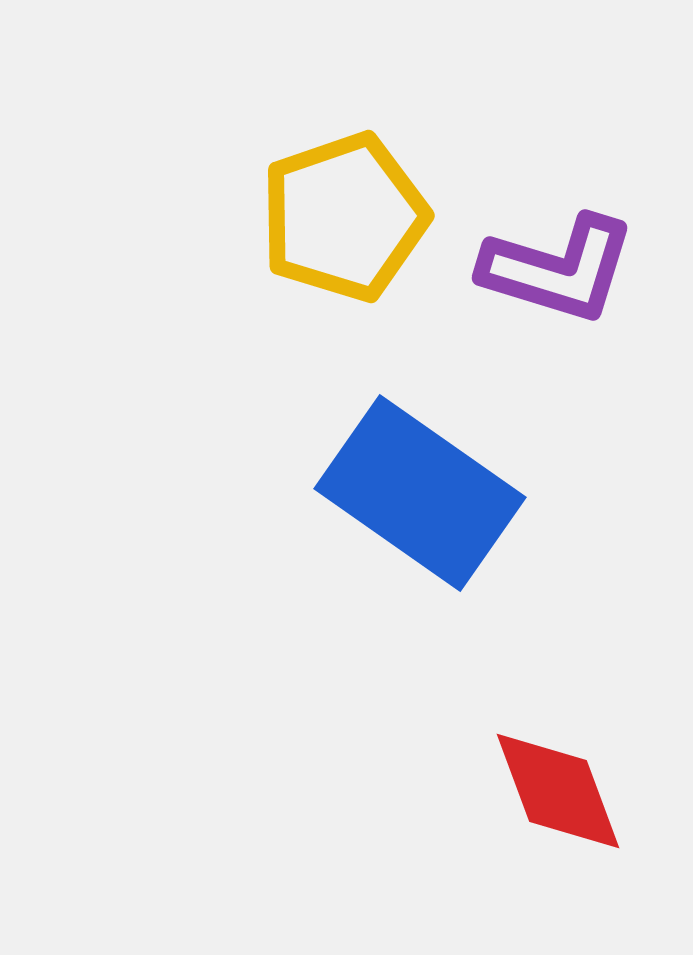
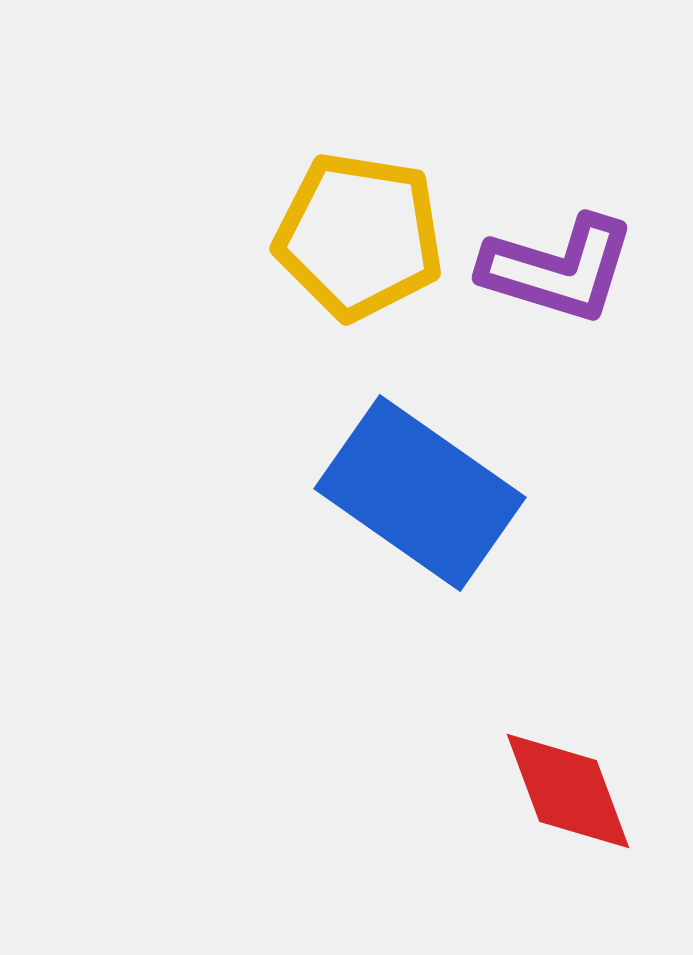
yellow pentagon: moved 15 px right, 19 px down; rotated 28 degrees clockwise
red diamond: moved 10 px right
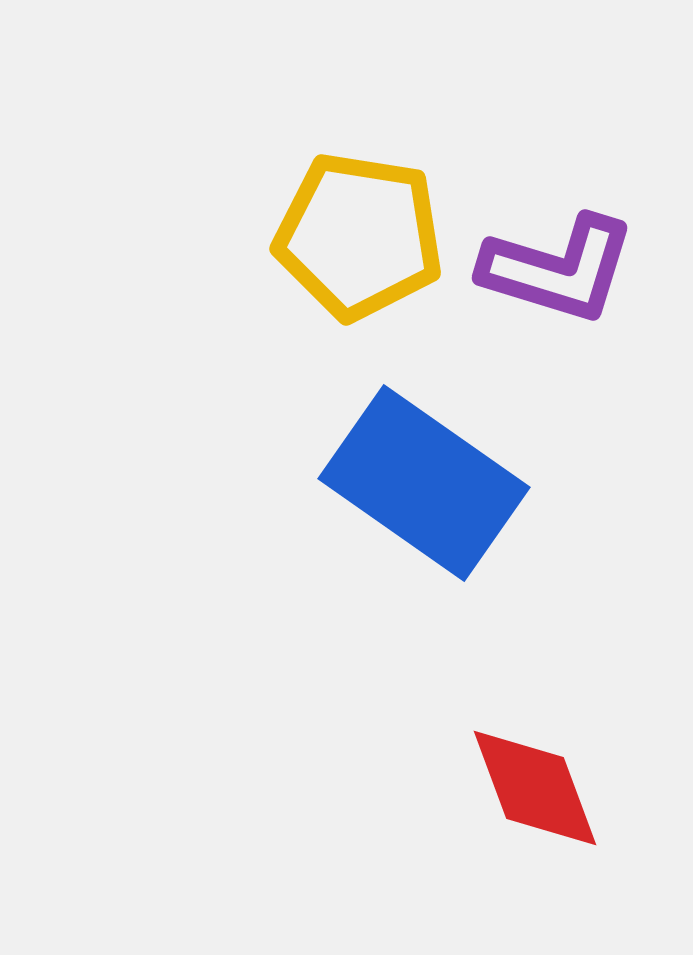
blue rectangle: moved 4 px right, 10 px up
red diamond: moved 33 px left, 3 px up
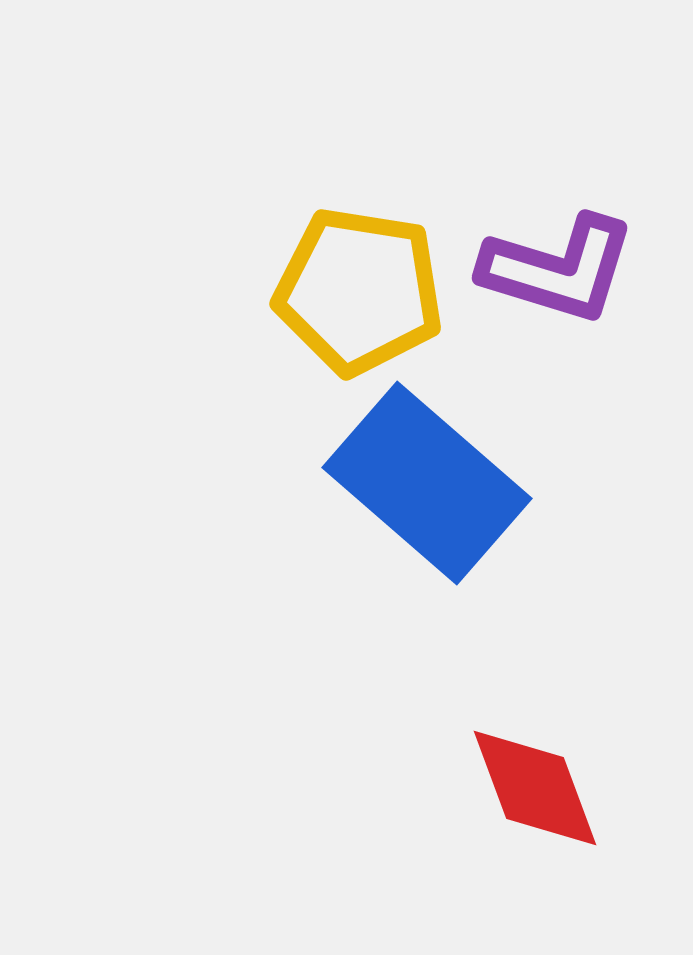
yellow pentagon: moved 55 px down
blue rectangle: moved 3 px right; rotated 6 degrees clockwise
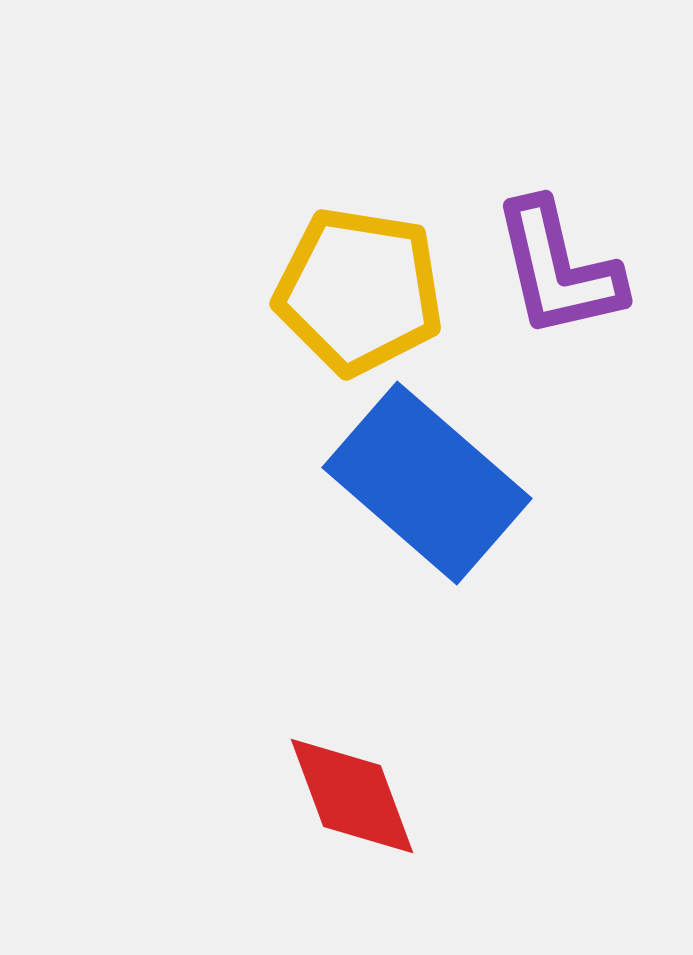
purple L-shape: rotated 60 degrees clockwise
red diamond: moved 183 px left, 8 px down
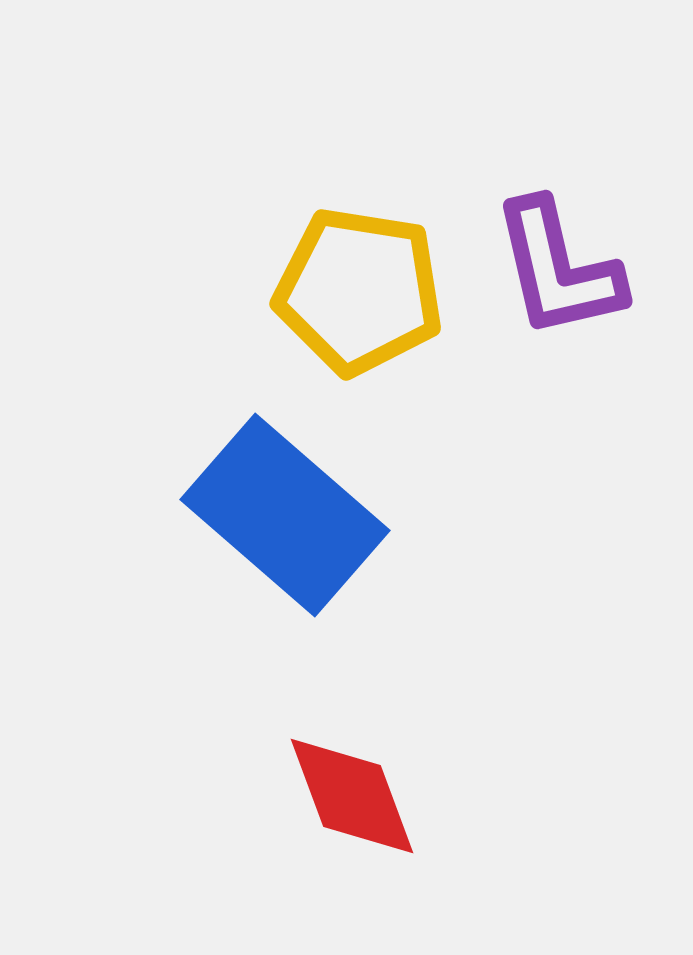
blue rectangle: moved 142 px left, 32 px down
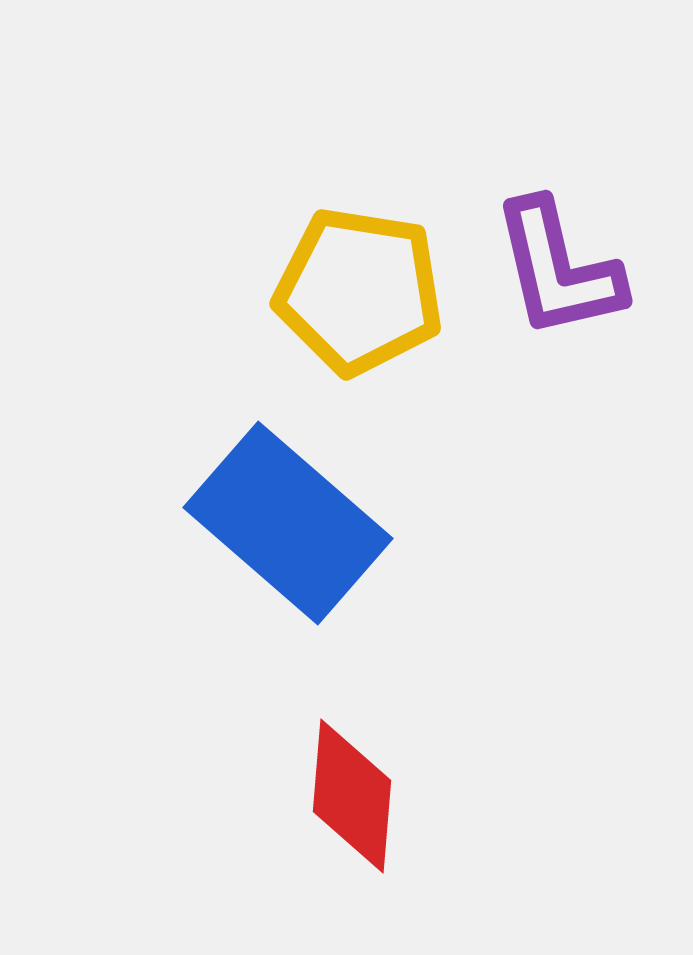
blue rectangle: moved 3 px right, 8 px down
red diamond: rotated 25 degrees clockwise
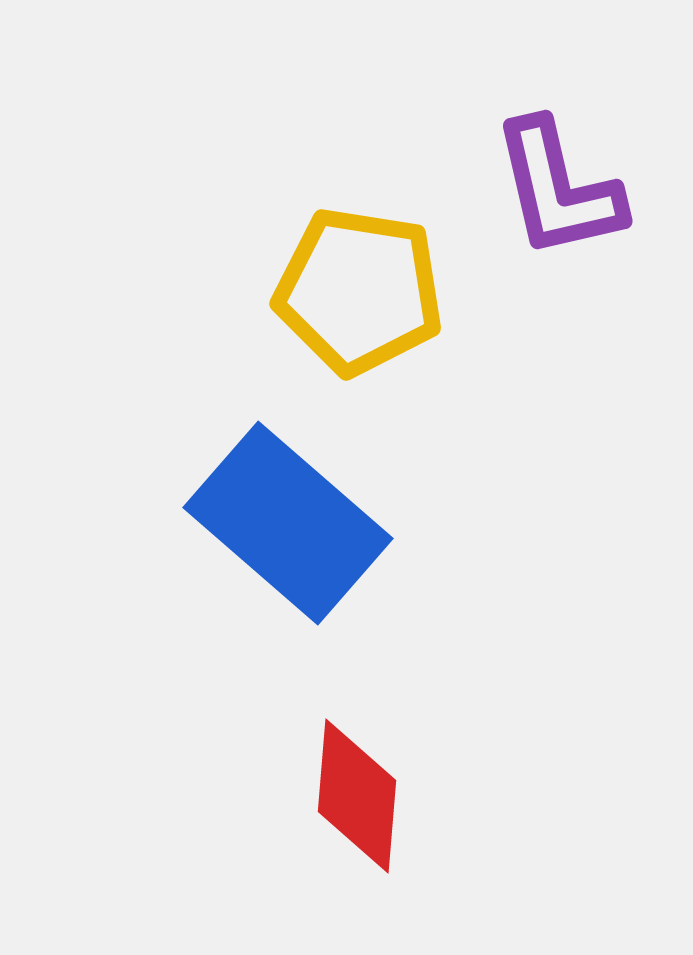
purple L-shape: moved 80 px up
red diamond: moved 5 px right
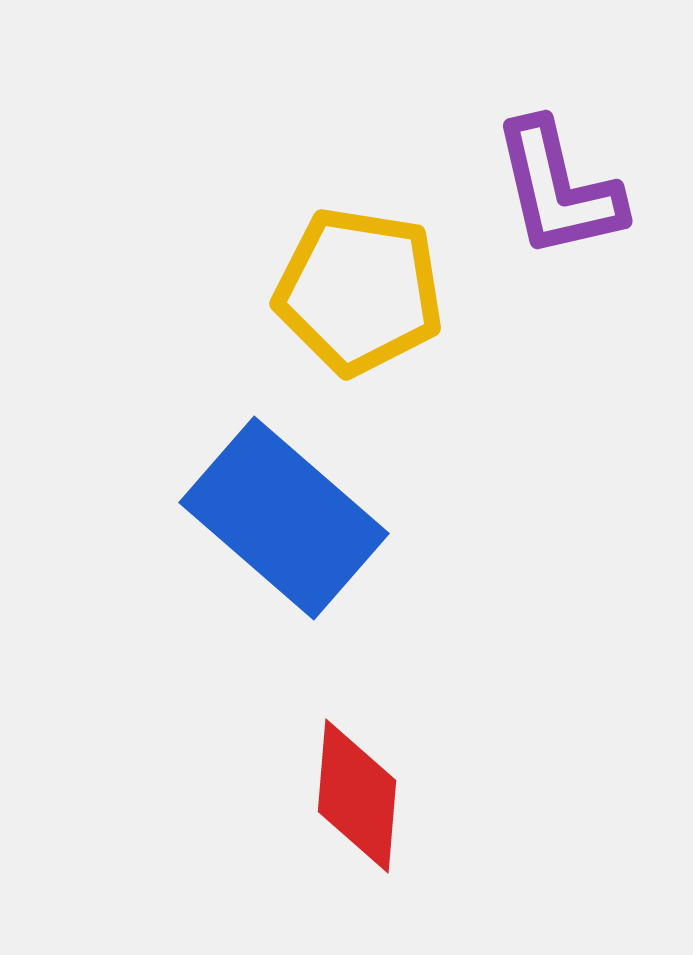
blue rectangle: moved 4 px left, 5 px up
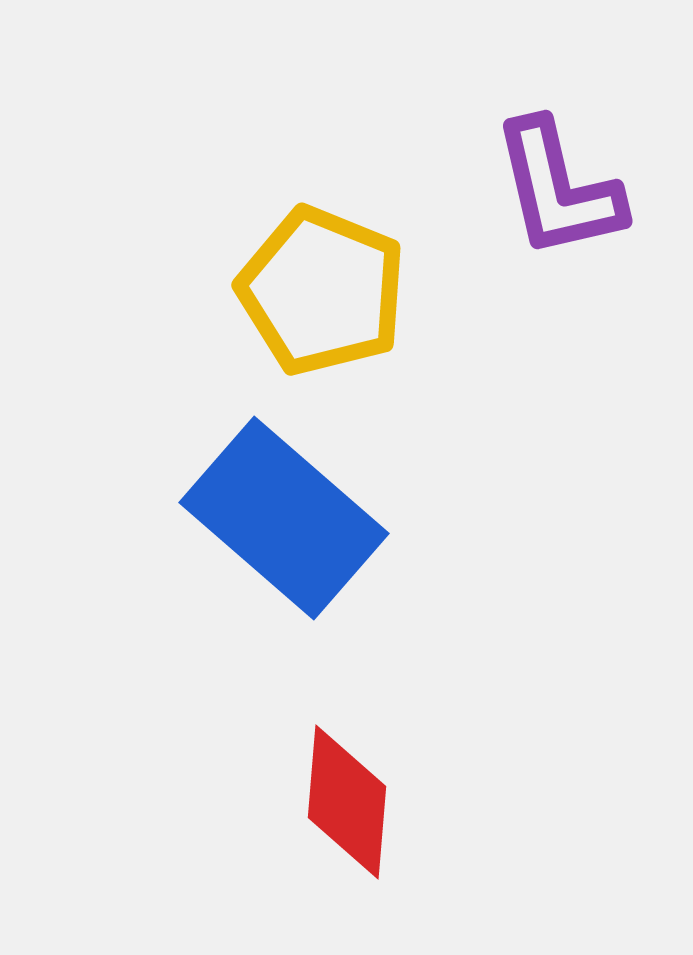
yellow pentagon: moved 37 px left; rotated 13 degrees clockwise
red diamond: moved 10 px left, 6 px down
